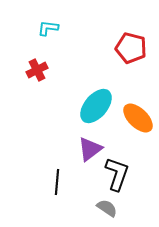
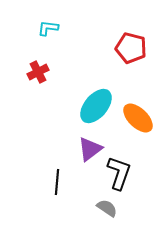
red cross: moved 1 px right, 2 px down
black L-shape: moved 2 px right, 1 px up
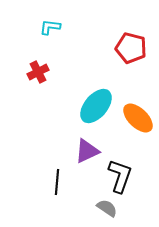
cyan L-shape: moved 2 px right, 1 px up
purple triangle: moved 3 px left, 2 px down; rotated 12 degrees clockwise
black L-shape: moved 1 px right, 3 px down
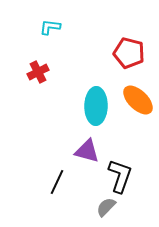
red pentagon: moved 2 px left, 5 px down
cyan ellipse: rotated 39 degrees counterclockwise
orange ellipse: moved 18 px up
purple triangle: rotated 40 degrees clockwise
black line: rotated 20 degrees clockwise
gray semicircle: moved 1 px left, 1 px up; rotated 80 degrees counterclockwise
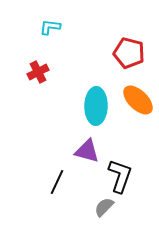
gray semicircle: moved 2 px left
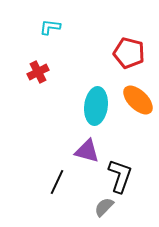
cyan ellipse: rotated 6 degrees clockwise
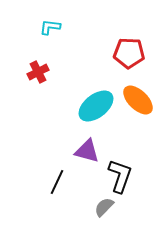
red pentagon: rotated 12 degrees counterclockwise
cyan ellipse: rotated 45 degrees clockwise
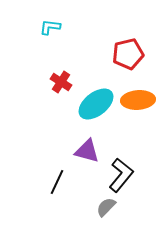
red pentagon: moved 1 px left, 1 px down; rotated 16 degrees counterclockwise
red cross: moved 23 px right, 10 px down; rotated 30 degrees counterclockwise
orange ellipse: rotated 48 degrees counterclockwise
cyan ellipse: moved 2 px up
black L-shape: moved 1 px right, 1 px up; rotated 20 degrees clockwise
gray semicircle: moved 2 px right
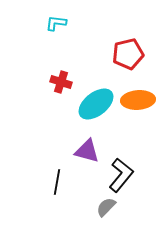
cyan L-shape: moved 6 px right, 4 px up
red cross: rotated 15 degrees counterclockwise
black line: rotated 15 degrees counterclockwise
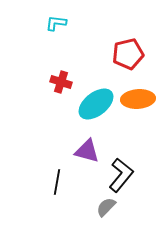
orange ellipse: moved 1 px up
